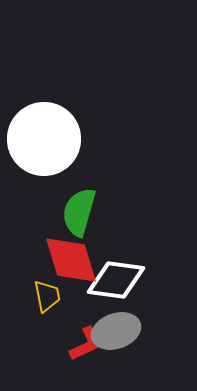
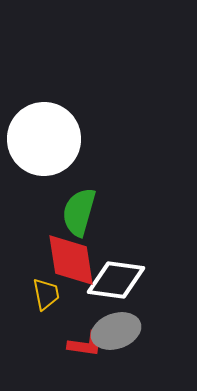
red diamond: rotated 8 degrees clockwise
yellow trapezoid: moved 1 px left, 2 px up
red L-shape: rotated 33 degrees clockwise
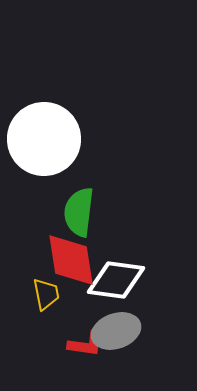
green semicircle: rotated 9 degrees counterclockwise
